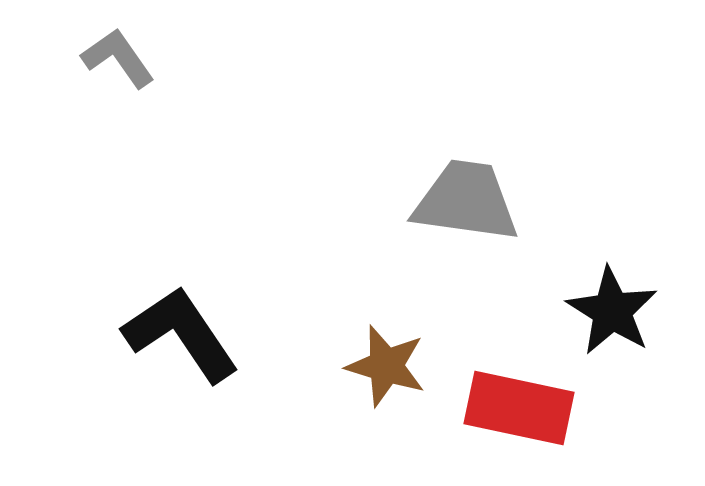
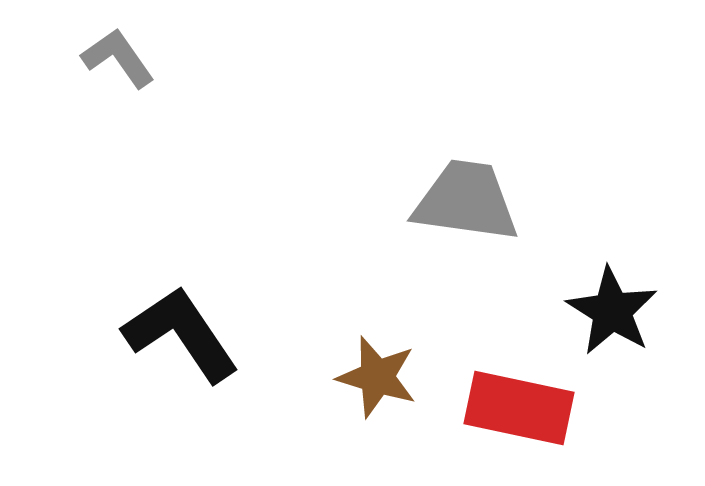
brown star: moved 9 px left, 11 px down
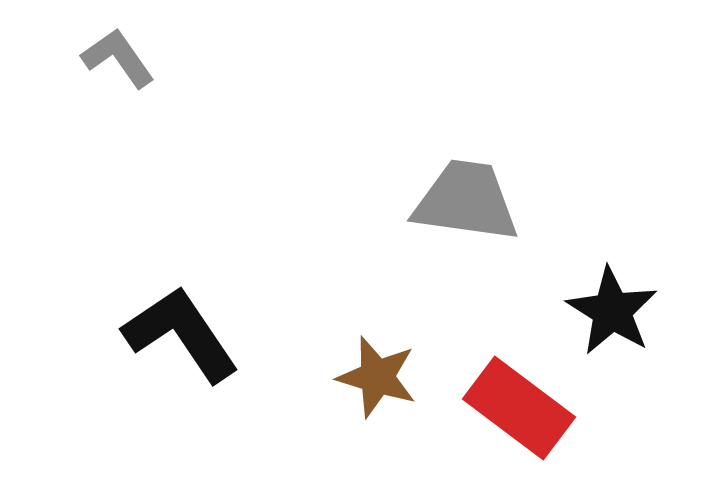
red rectangle: rotated 25 degrees clockwise
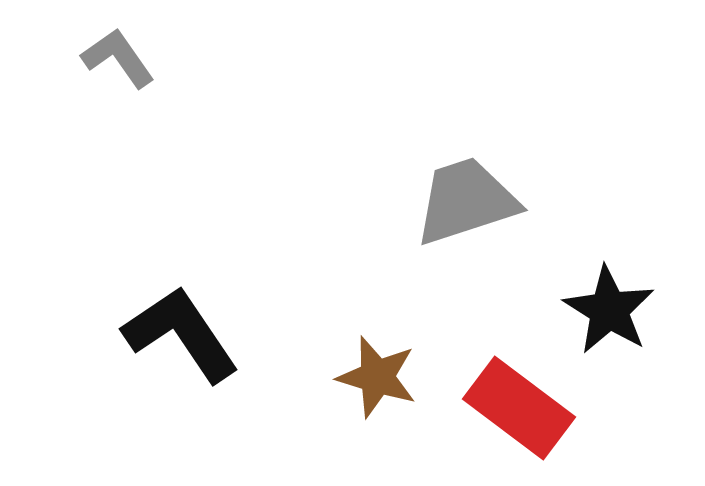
gray trapezoid: rotated 26 degrees counterclockwise
black star: moved 3 px left, 1 px up
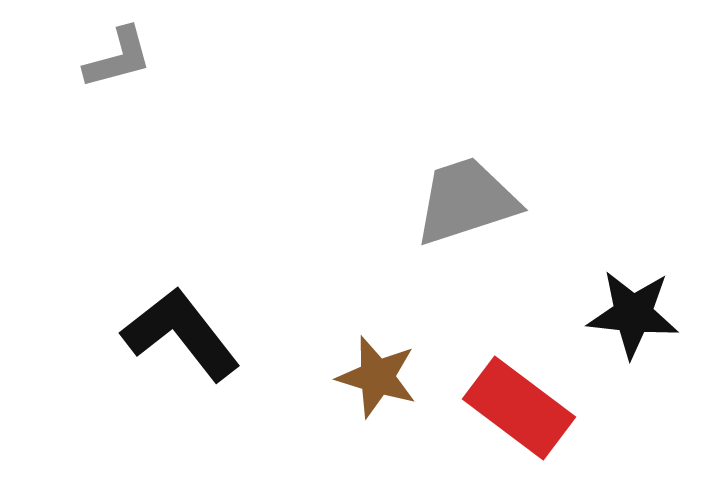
gray L-shape: rotated 110 degrees clockwise
black star: moved 24 px right, 4 px down; rotated 26 degrees counterclockwise
black L-shape: rotated 4 degrees counterclockwise
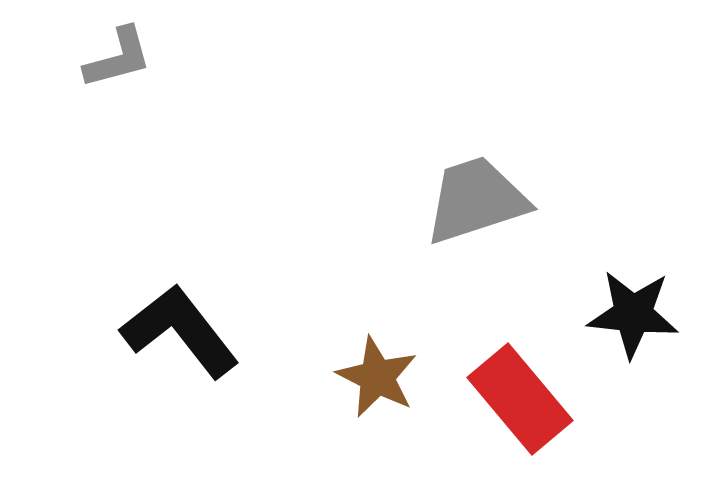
gray trapezoid: moved 10 px right, 1 px up
black L-shape: moved 1 px left, 3 px up
brown star: rotated 10 degrees clockwise
red rectangle: moved 1 px right, 9 px up; rotated 13 degrees clockwise
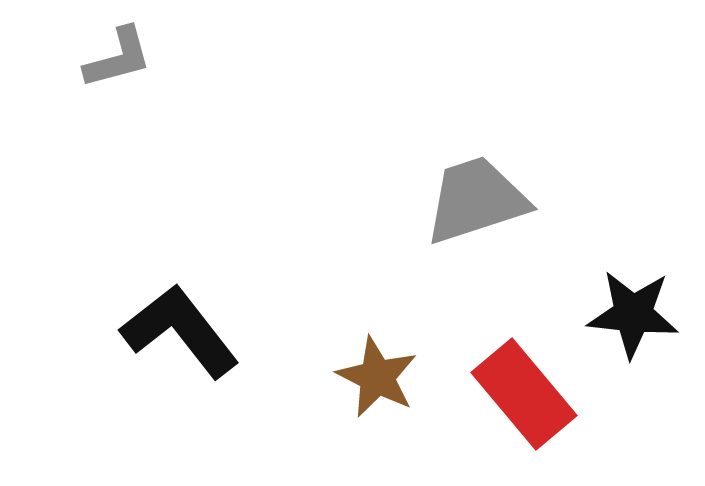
red rectangle: moved 4 px right, 5 px up
